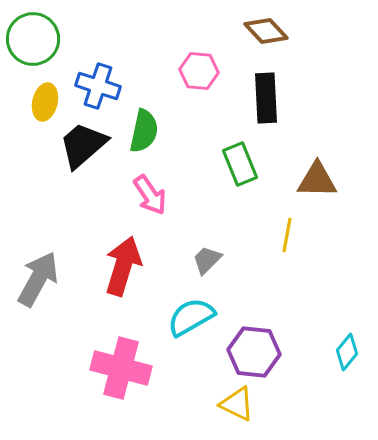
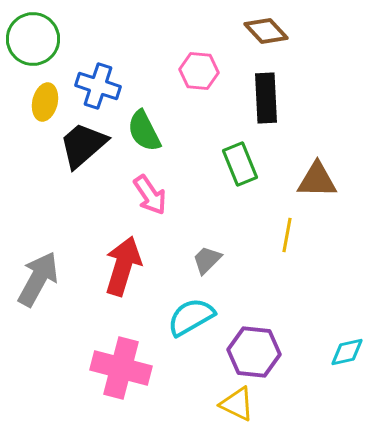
green semicircle: rotated 141 degrees clockwise
cyan diamond: rotated 39 degrees clockwise
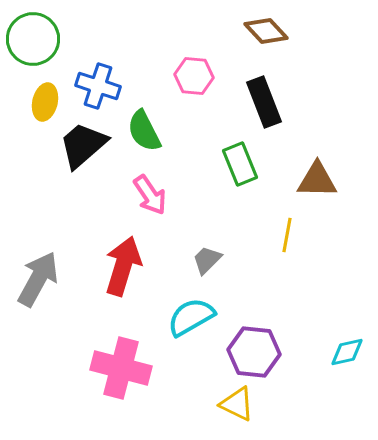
pink hexagon: moved 5 px left, 5 px down
black rectangle: moved 2 px left, 4 px down; rotated 18 degrees counterclockwise
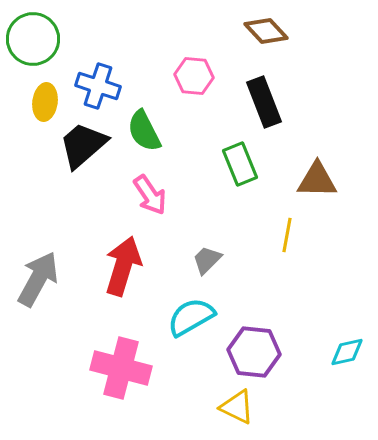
yellow ellipse: rotated 6 degrees counterclockwise
yellow triangle: moved 3 px down
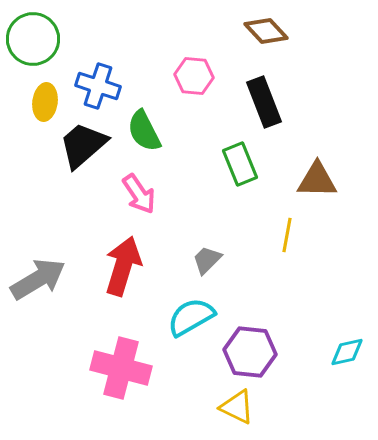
pink arrow: moved 11 px left, 1 px up
gray arrow: rotated 30 degrees clockwise
purple hexagon: moved 4 px left
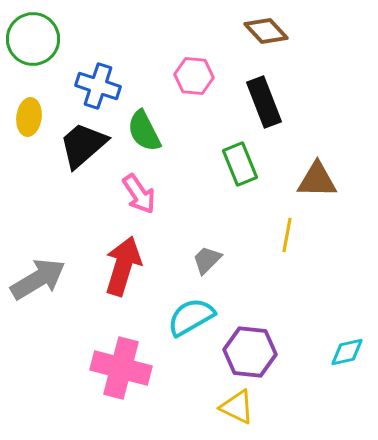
yellow ellipse: moved 16 px left, 15 px down
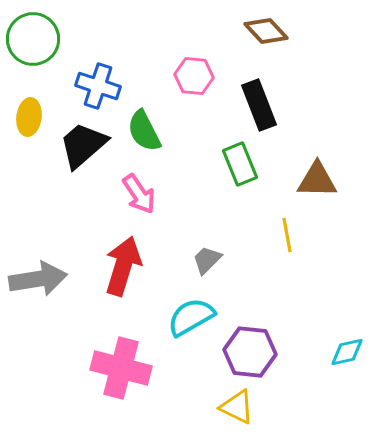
black rectangle: moved 5 px left, 3 px down
yellow line: rotated 20 degrees counterclockwise
gray arrow: rotated 22 degrees clockwise
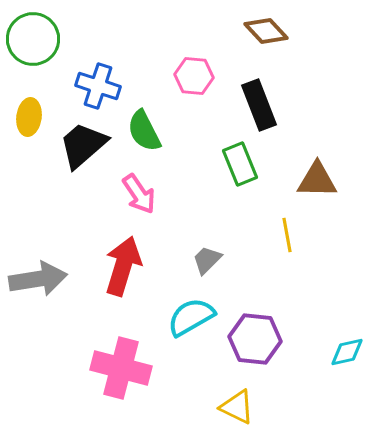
purple hexagon: moved 5 px right, 13 px up
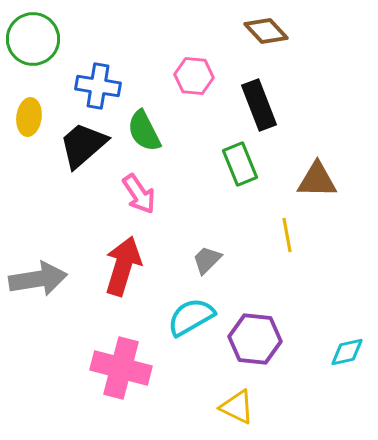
blue cross: rotated 9 degrees counterclockwise
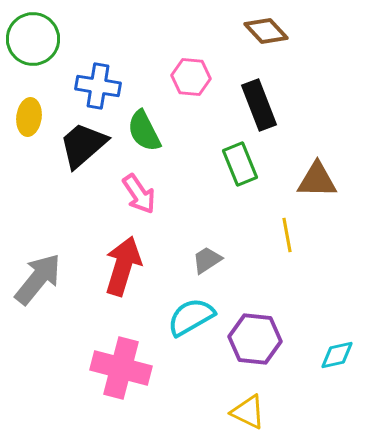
pink hexagon: moved 3 px left, 1 px down
gray trapezoid: rotated 12 degrees clockwise
gray arrow: rotated 42 degrees counterclockwise
cyan diamond: moved 10 px left, 3 px down
yellow triangle: moved 11 px right, 5 px down
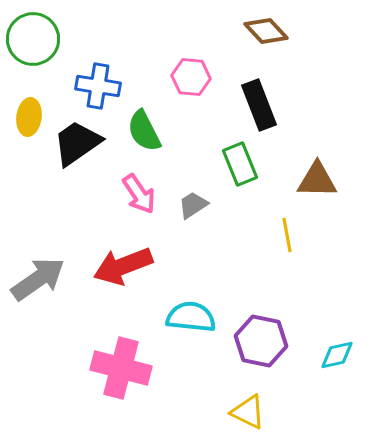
black trapezoid: moved 6 px left, 2 px up; rotated 6 degrees clockwise
gray trapezoid: moved 14 px left, 55 px up
red arrow: rotated 128 degrees counterclockwise
gray arrow: rotated 16 degrees clockwise
cyan semicircle: rotated 36 degrees clockwise
purple hexagon: moved 6 px right, 2 px down; rotated 6 degrees clockwise
